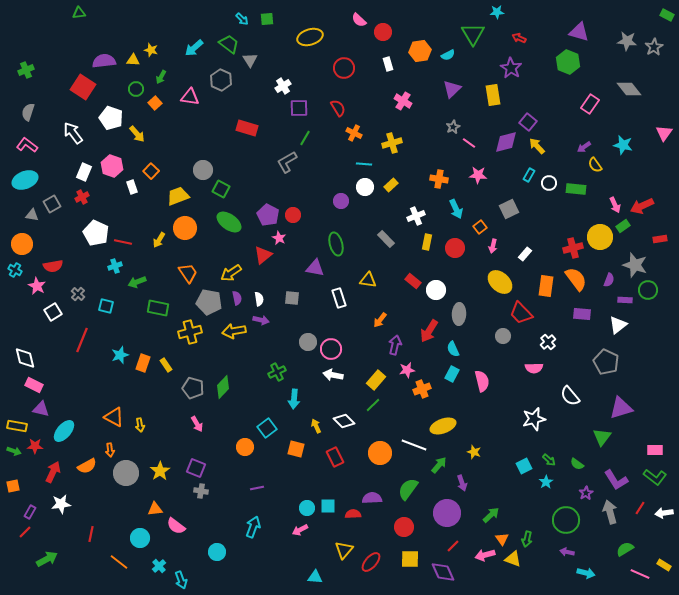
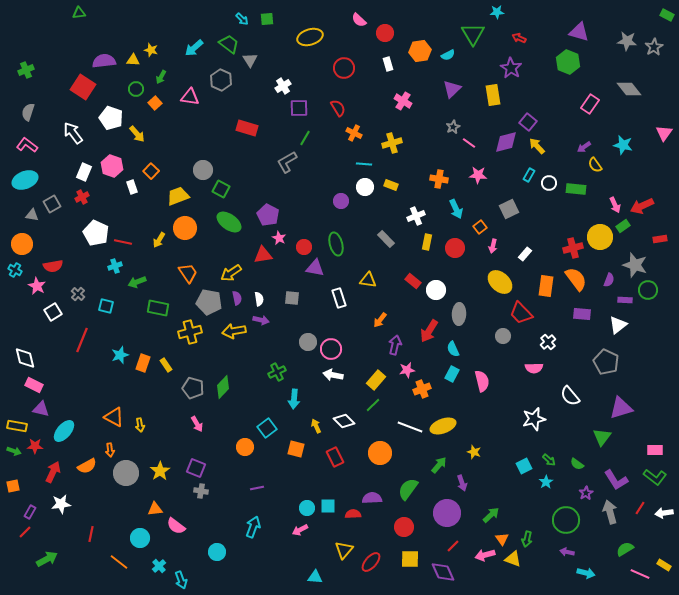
red circle at (383, 32): moved 2 px right, 1 px down
yellow rectangle at (391, 185): rotated 64 degrees clockwise
red circle at (293, 215): moved 11 px right, 32 px down
red triangle at (263, 255): rotated 30 degrees clockwise
white line at (414, 445): moved 4 px left, 18 px up
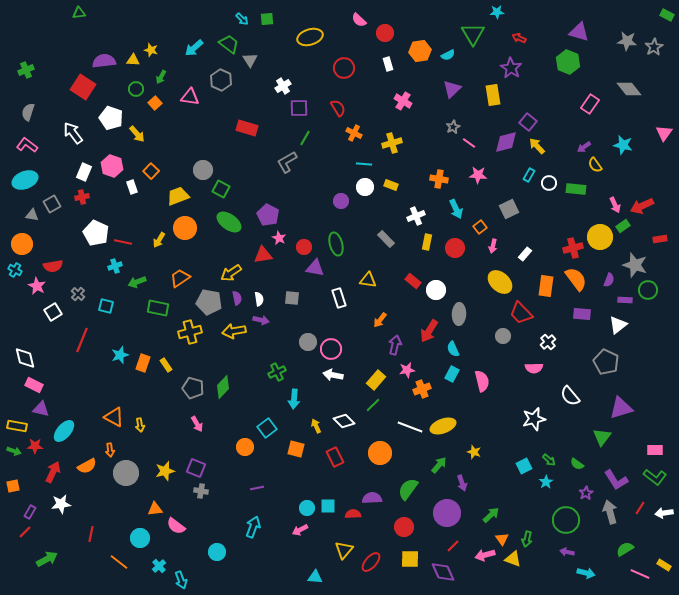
red cross at (82, 197): rotated 16 degrees clockwise
orange trapezoid at (188, 273): moved 8 px left, 5 px down; rotated 90 degrees counterclockwise
yellow star at (160, 471): moved 5 px right; rotated 18 degrees clockwise
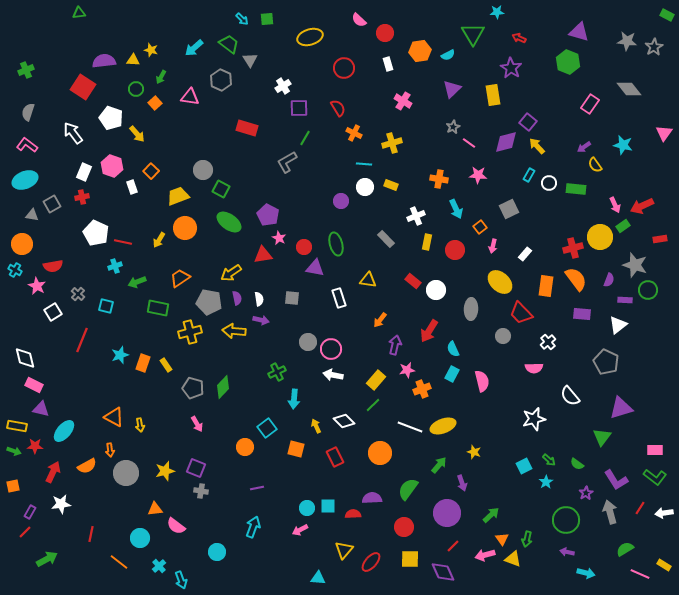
red circle at (455, 248): moved 2 px down
gray ellipse at (459, 314): moved 12 px right, 5 px up
yellow arrow at (234, 331): rotated 15 degrees clockwise
cyan triangle at (315, 577): moved 3 px right, 1 px down
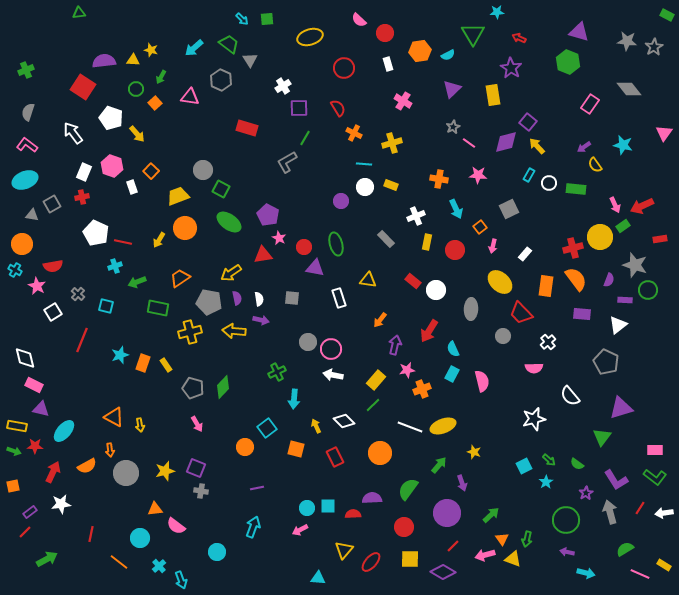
purple rectangle at (30, 512): rotated 24 degrees clockwise
purple diamond at (443, 572): rotated 35 degrees counterclockwise
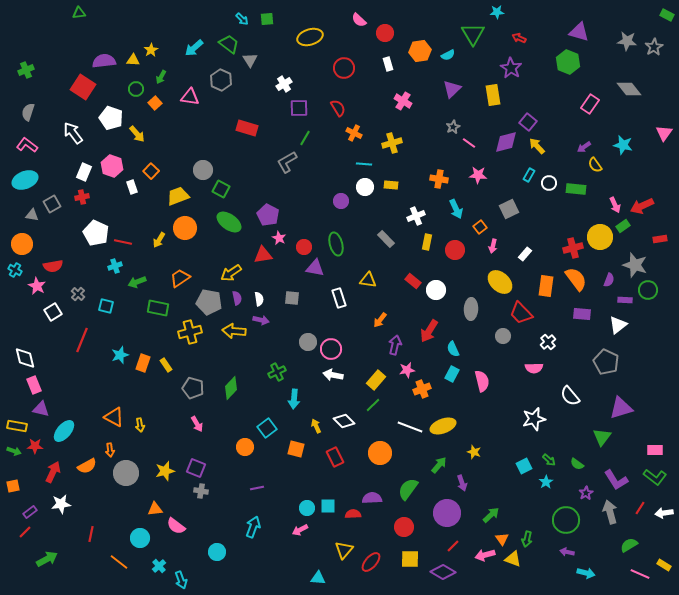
yellow star at (151, 50): rotated 24 degrees clockwise
white cross at (283, 86): moved 1 px right, 2 px up
yellow rectangle at (391, 185): rotated 16 degrees counterclockwise
pink rectangle at (34, 385): rotated 42 degrees clockwise
green diamond at (223, 387): moved 8 px right, 1 px down
green semicircle at (625, 549): moved 4 px right, 4 px up
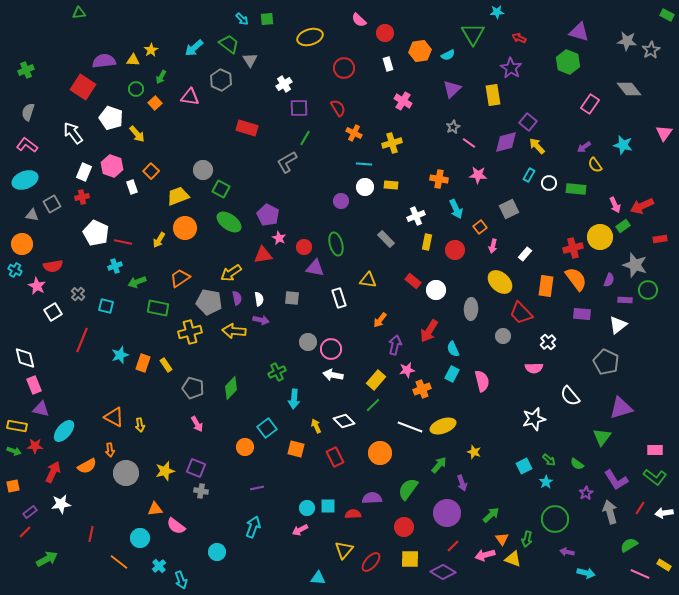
gray star at (654, 47): moved 3 px left, 3 px down
green circle at (566, 520): moved 11 px left, 1 px up
